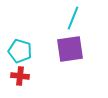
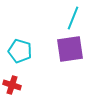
red cross: moved 8 px left, 9 px down; rotated 12 degrees clockwise
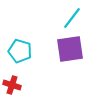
cyan line: moved 1 px left; rotated 15 degrees clockwise
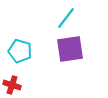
cyan line: moved 6 px left
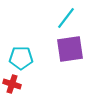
cyan pentagon: moved 1 px right, 7 px down; rotated 15 degrees counterclockwise
red cross: moved 1 px up
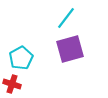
purple square: rotated 8 degrees counterclockwise
cyan pentagon: rotated 30 degrees counterclockwise
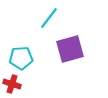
cyan line: moved 17 px left
cyan pentagon: rotated 25 degrees clockwise
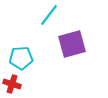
cyan line: moved 3 px up
purple square: moved 2 px right, 5 px up
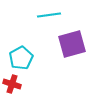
cyan line: rotated 45 degrees clockwise
cyan pentagon: rotated 25 degrees counterclockwise
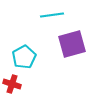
cyan line: moved 3 px right
cyan pentagon: moved 3 px right, 1 px up
